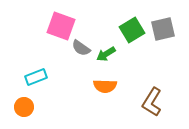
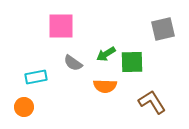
pink square: rotated 20 degrees counterclockwise
green square: moved 32 px down; rotated 30 degrees clockwise
gray semicircle: moved 8 px left, 15 px down
cyan rectangle: rotated 10 degrees clockwise
brown L-shape: rotated 116 degrees clockwise
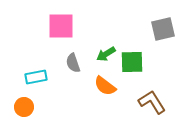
gray semicircle: rotated 36 degrees clockwise
orange semicircle: rotated 35 degrees clockwise
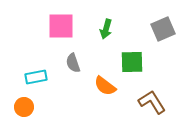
gray square: rotated 10 degrees counterclockwise
green arrow: moved 25 px up; rotated 42 degrees counterclockwise
